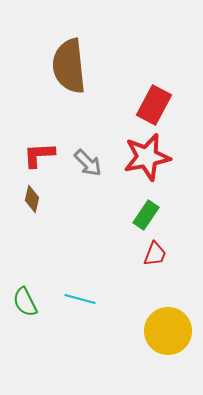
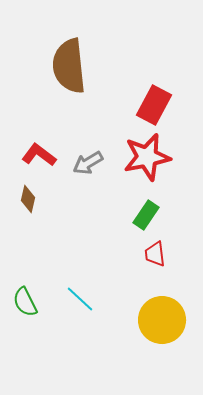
red L-shape: rotated 40 degrees clockwise
gray arrow: rotated 104 degrees clockwise
brown diamond: moved 4 px left
red trapezoid: rotated 152 degrees clockwise
cyan line: rotated 28 degrees clockwise
yellow circle: moved 6 px left, 11 px up
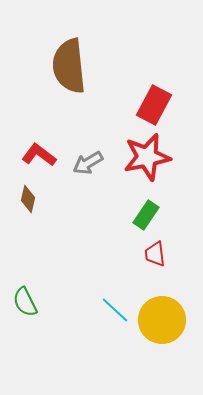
cyan line: moved 35 px right, 11 px down
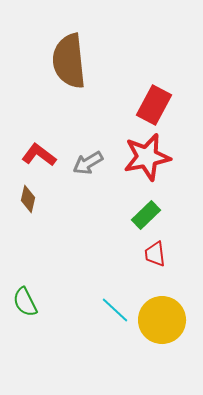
brown semicircle: moved 5 px up
green rectangle: rotated 12 degrees clockwise
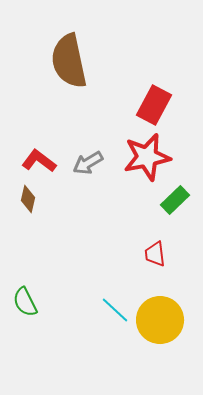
brown semicircle: rotated 6 degrees counterclockwise
red L-shape: moved 6 px down
green rectangle: moved 29 px right, 15 px up
yellow circle: moved 2 px left
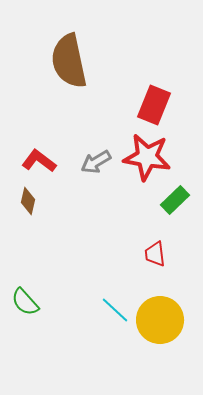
red rectangle: rotated 6 degrees counterclockwise
red star: rotated 21 degrees clockwise
gray arrow: moved 8 px right, 1 px up
brown diamond: moved 2 px down
green semicircle: rotated 16 degrees counterclockwise
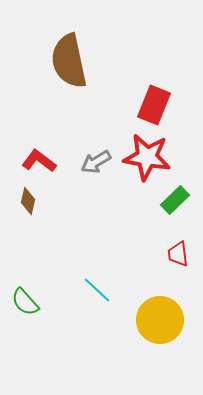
red trapezoid: moved 23 px right
cyan line: moved 18 px left, 20 px up
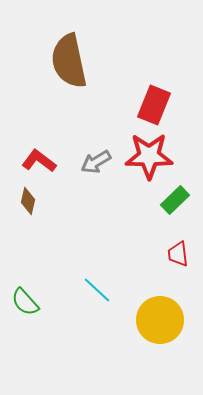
red star: moved 2 px right, 1 px up; rotated 9 degrees counterclockwise
